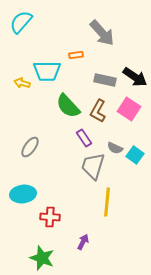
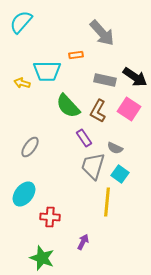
cyan square: moved 15 px left, 19 px down
cyan ellipse: moved 1 px right; rotated 45 degrees counterclockwise
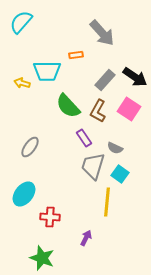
gray rectangle: rotated 60 degrees counterclockwise
purple arrow: moved 3 px right, 4 px up
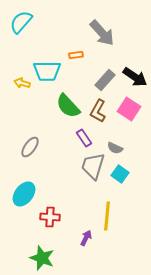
yellow line: moved 14 px down
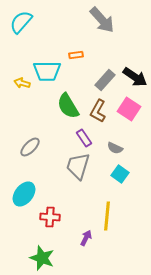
gray arrow: moved 13 px up
green semicircle: rotated 12 degrees clockwise
gray ellipse: rotated 10 degrees clockwise
gray trapezoid: moved 15 px left
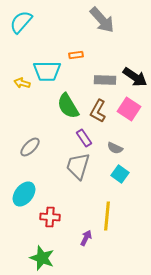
gray rectangle: rotated 50 degrees clockwise
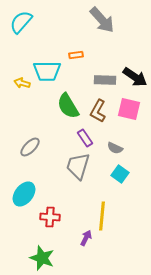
pink square: rotated 20 degrees counterclockwise
purple rectangle: moved 1 px right
yellow line: moved 5 px left
